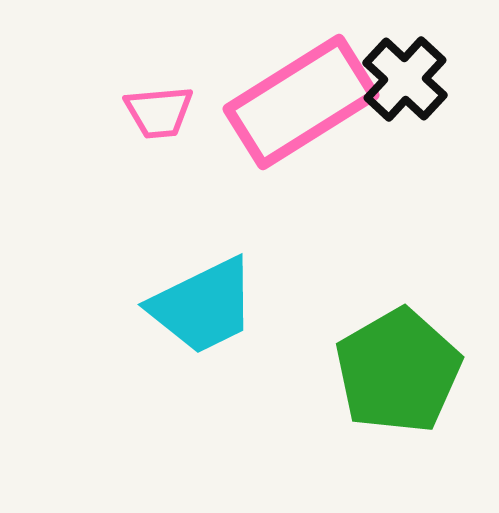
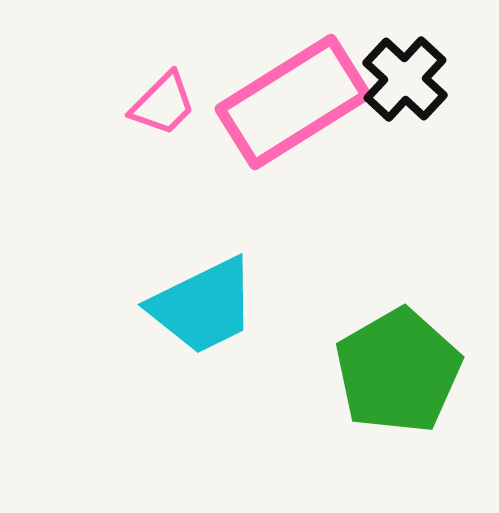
pink rectangle: moved 8 px left
pink trapezoid: moved 4 px right, 8 px up; rotated 40 degrees counterclockwise
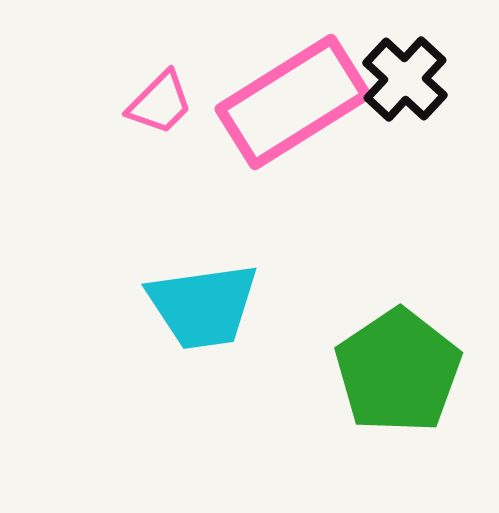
pink trapezoid: moved 3 px left, 1 px up
cyan trapezoid: rotated 18 degrees clockwise
green pentagon: rotated 4 degrees counterclockwise
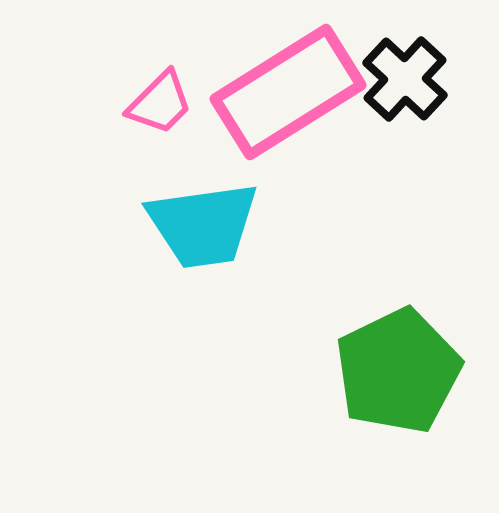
pink rectangle: moved 5 px left, 10 px up
cyan trapezoid: moved 81 px up
green pentagon: rotated 8 degrees clockwise
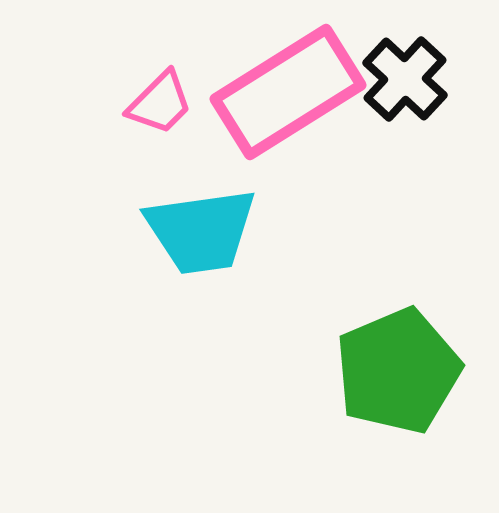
cyan trapezoid: moved 2 px left, 6 px down
green pentagon: rotated 3 degrees clockwise
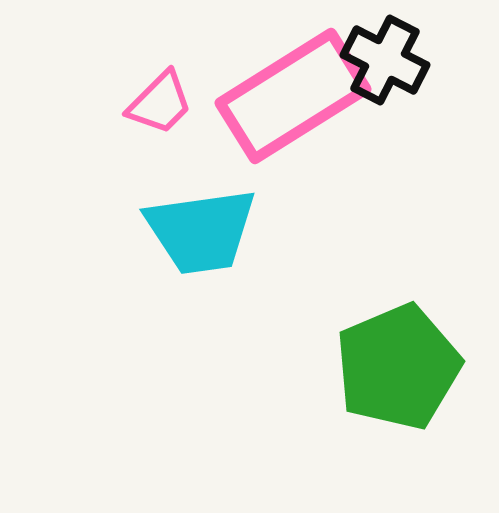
black cross: moved 20 px left, 19 px up; rotated 16 degrees counterclockwise
pink rectangle: moved 5 px right, 4 px down
green pentagon: moved 4 px up
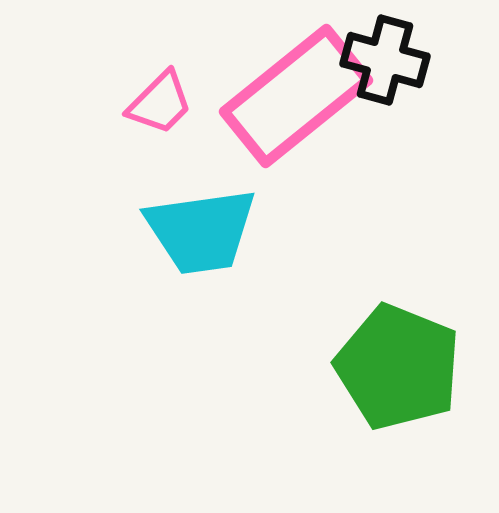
black cross: rotated 12 degrees counterclockwise
pink rectangle: moved 3 px right; rotated 7 degrees counterclockwise
green pentagon: rotated 27 degrees counterclockwise
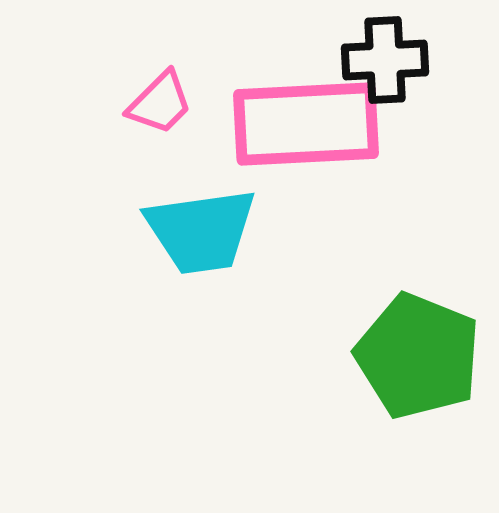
black cross: rotated 18 degrees counterclockwise
pink rectangle: moved 10 px right, 28 px down; rotated 36 degrees clockwise
green pentagon: moved 20 px right, 11 px up
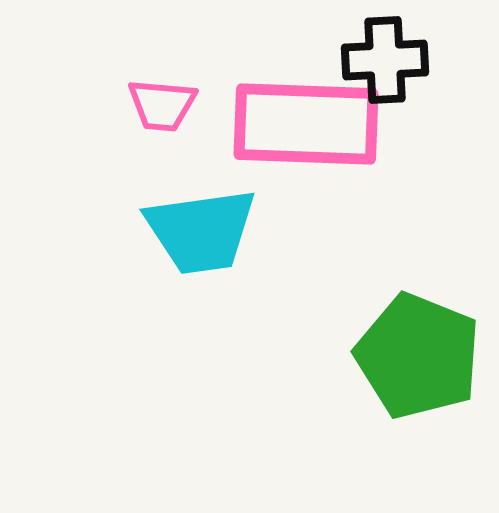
pink trapezoid: moved 2 px right, 2 px down; rotated 50 degrees clockwise
pink rectangle: rotated 5 degrees clockwise
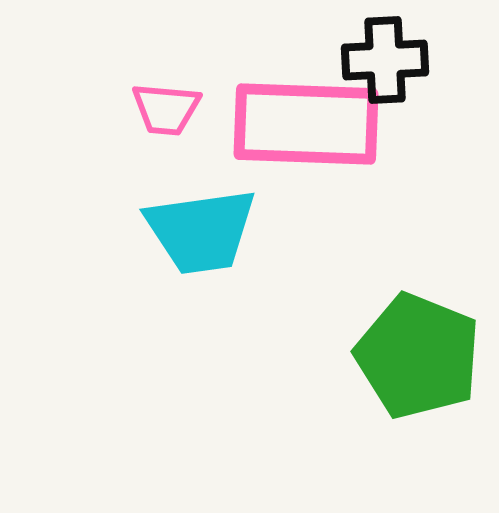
pink trapezoid: moved 4 px right, 4 px down
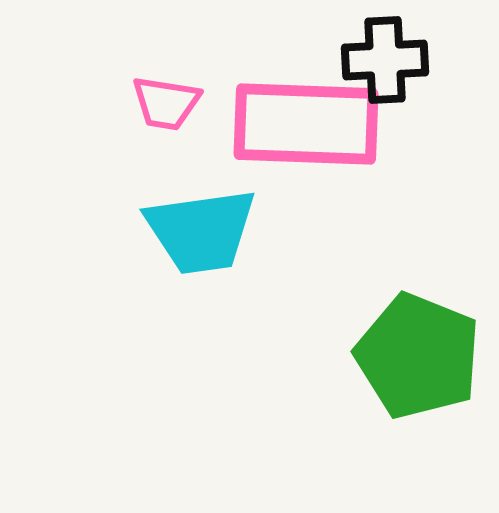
pink trapezoid: moved 6 px up; rotated 4 degrees clockwise
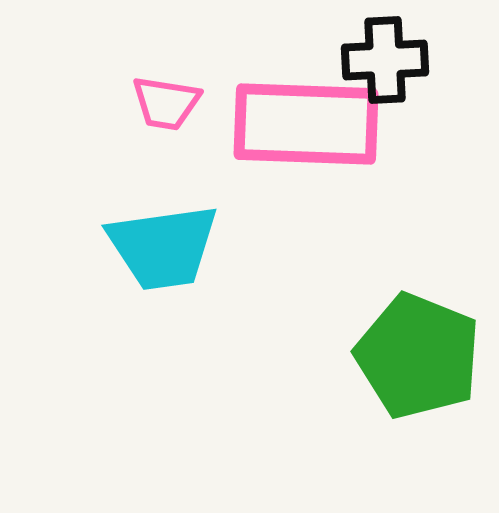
cyan trapezoid: moved 38 px left, 16 px down
